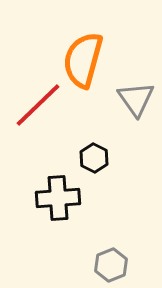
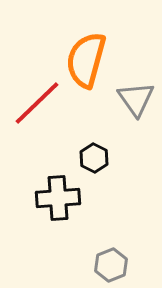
orange semicircle: moved 3 px right
red line: moved 1 px left, 2 px up
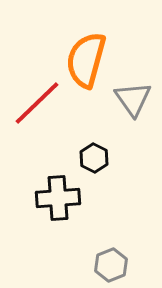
gray triangle: moved 3 px left
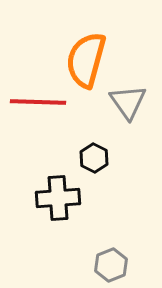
gray triangle: moved 5 px left, 3 px down
red line: moved 1 px right, 1 px up; rotated 46 degrees clockwise
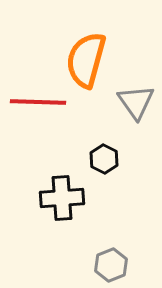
gray triangle: moved 8 px right
black hexagon: moved 10 px right, 1 px down
black cross: moved 4 px right
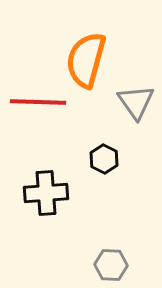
black cross: moved 16 px left, 5 px up
gray hexagon: rotated 24 degrees clockwise
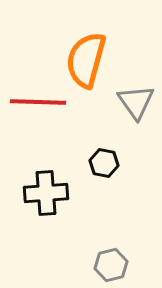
black hexagon: moved 4 px down; rotated 16 degrees counterclockwise
gray hexagon: rotated 16 degrees counterclockwise
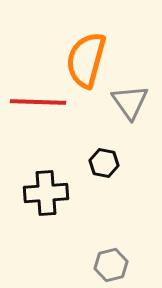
gray triangle: moved 6 px left
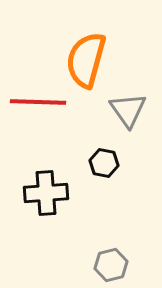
gray triangle: moved 2 px left, 8 px down
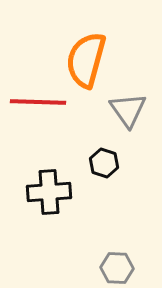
black hexagon: rotated 8 degrees clockwise
black cross: moved 3 px right, 1 px up
gray hexagon: moved 6 px right, 3 px down; rotated 16 degrees clockwise
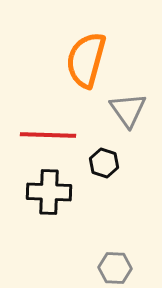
red line: moved 10 px right, 33 px down
black cross: rotated 6 degrees clockwise
gray hexagon: moved 2 px left
